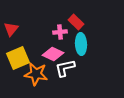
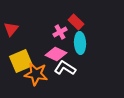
pink cross: rotated 24 degrees counterclockwise
cyan ellipse: moved 1 px left, 1 px up
pink diamond: moved 3 px right
yellow square: moved 3 px right, 3 px down
white L-shape: rotated 45 degrees clockwise
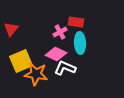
red rectangle: rotated 35 degrees counterclockwise
white L-shape: rotated 10 degrees counterclockwise
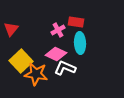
pink cross: moved 2 px left, 2 px up
yellow square: rotated 20 degrees counterclockwise
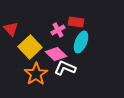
red triangle: rotated 21 degrees counterclockwise
cyan ellipse: moved 1 px right, 1 px up; rotated 25 degrees clockwise
pink diamond: rotated 20 degrees clockwise
yellow square: moved 9 px right, 14 px up
orange star: rotated 30 degrees clockwise
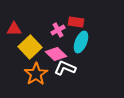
red triangle: moved 3 px right; rotated 49 degrees counterclockwise
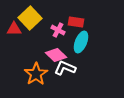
pink cross: rotated 32 degrees counterclockwise
yellow square: moved 29 px up
pink diamond: moved 1 px down
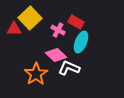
red rectangle: rotated 21 degrees clockwise
white L-shape: moved 4 px right
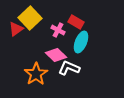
red triangle: moved 2 px right; rotated 35 degrees counterclockwise
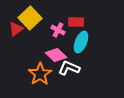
red rectangle: rotated 28 degrees counterclockwise
orange star: moved 4 px right
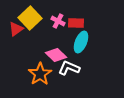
red rectangle: moved 1 px down
pink cross: moved 9 px up
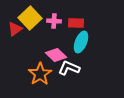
pink cross: moved 4 px left; rotated 24 degrees counterclockwise
red triangle: moved 1 px left
